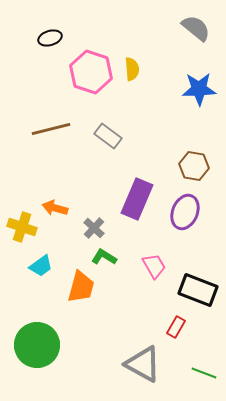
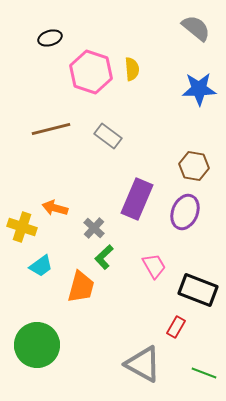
green L-shape: rotated 75 degrees counterclockwise
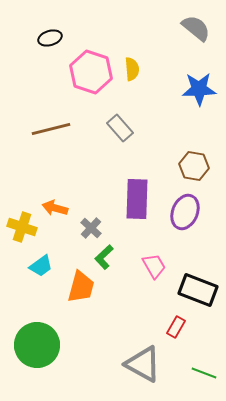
gray rectangle: moved 12 px right, 8 px up; rotated 12 degrees clockwise
purple rectangle: rotated 21 degrees counterclockwise
gray cross: moved 3 px left
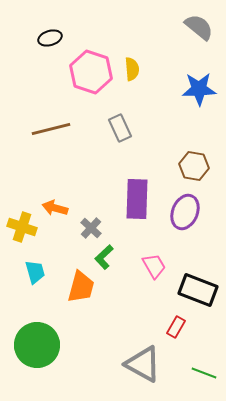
gray semicircle: moved 3 px right, 1 px up
gray rectangle: rotated 16 degrees clockwise
cyan trapezoid: moved 6 px left, 6 px down; rotated 70 degrees counterclockwise
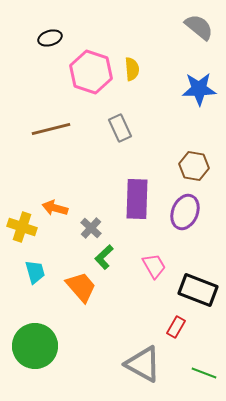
orange trapezoid: rotated 56 degrees counterclockwise
green circle: moved 2 px left, 1 px down
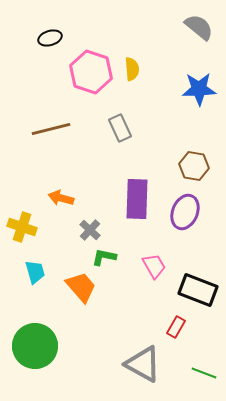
orange arrow: moved 6 px right, 10 px up
gray cross: moved 1 px left, 2 px down
green L-shape: rotated 55 degrees clockwise
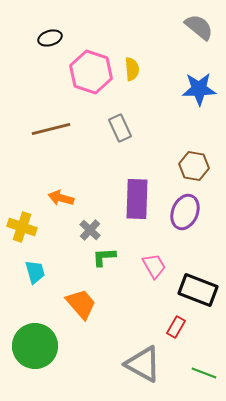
green L-shape: rotated 15 degrees counterclockwise
orange trapezoid: moved 17 px down
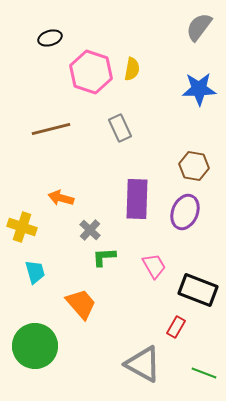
gray semicircle: rotated 92 degrees counterclockwise
yellow semicircle: rotated 15 degrees clockwise
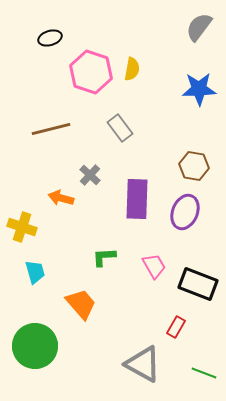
gray rectangle: rotated 12 degrees counterclockwise
gray cross: moved 55 px up
black rectangle: moved 6 px up
